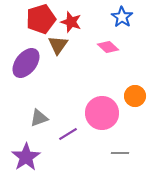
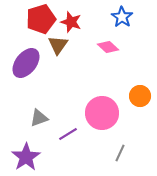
orange circle: moved 5 px right
gray line: rotated 66 degrees counterclockwise
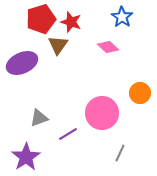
purple ellipse: moved 4 px left; rotated 28 degrees clockwise
orange circle: moved 3 px up
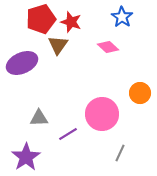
pink circle: moved 1 px down
gray triangle: rotated 18 degrees clockwise
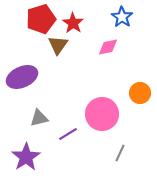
red star: moved 2 px right, 1 px down; rotated 15 degrees clockwise
pink diamond: rotated 55 degrees counterclockwise
purple ellipse: moved 14 px down
gray triangle: rotated 12 degrees counterclockwise
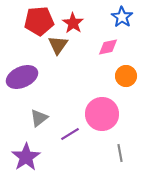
red pentagon: moved 2 px left, 2 px down; rotated 12 degrees clockwise
orange circle: moved 14 px left, 17 px up
gray triangle: rotated 24 degrees counterclockwise
purple line: moved 2 px right
gray line: rotated 36 degrees counterclockwise
